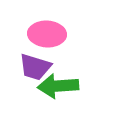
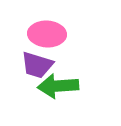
purple trapezoid: moved 2 px right, 2 px up
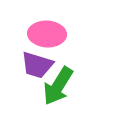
green arrow: rotated 54 degrees counterclockwise
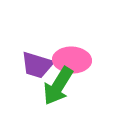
pink ellipse: moved 25 px right, 26 px down
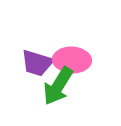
purple trapezoid: moved 2 px up
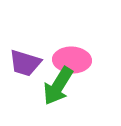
purple trapezoid: moved 12 px left
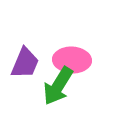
purple trapezoid: rotated 84 degrees counterclockwise
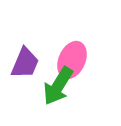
pink ellipse: rotated 69 degrees counterclockwise
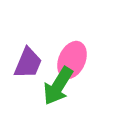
purple trapezoid: moved 3 px right
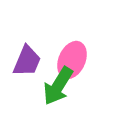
purple trapezoid: moved 1 px left, 2 px up
